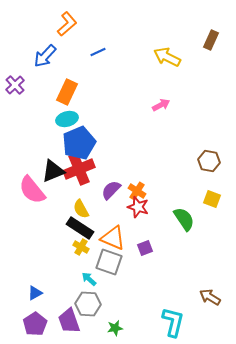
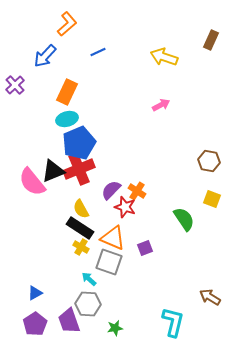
yellow arrow: moved 3 px left; rotated 8 degrees counterclockwise
pink semicircle: moved 8 px up
red star: moved 13 px left
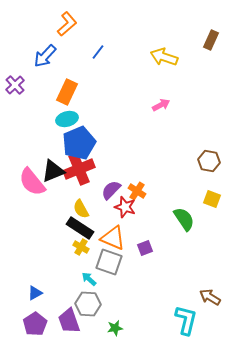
blue line: rotated 28 degrees counterclockwise
cyan L-shape: moved 13 px right, 2 px up
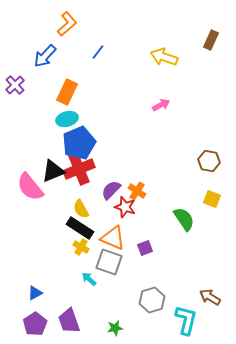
pink semicircle: moved 2 px left, 5 px down
gray hexagon: moved 64 px right, 4 px up; rotated 20 degrees counterclockwise
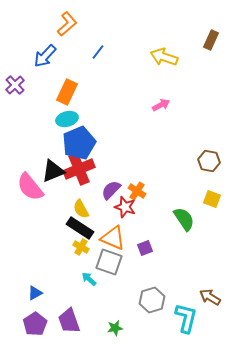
cyan L-shape: moved 2 px up
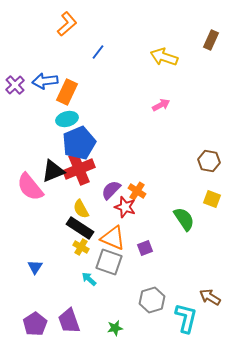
blue arrow: moved 25 px down; rotated 40 degrees clockwise
blue triangle: moved 26 px up; rotated 28 degrees counterclockwise
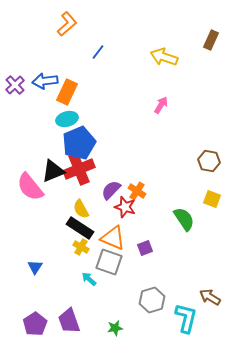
pink arrow: rotated 30 degrees counterclockwise
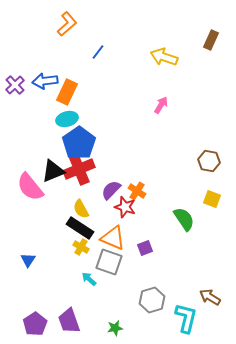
blue pentagon: rotated 12 degrees counterclockwise
blue triangle: moved 7 px left, 7 px up
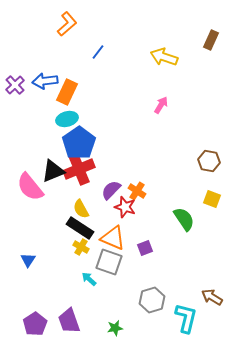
brown arrow: moved 2 px right
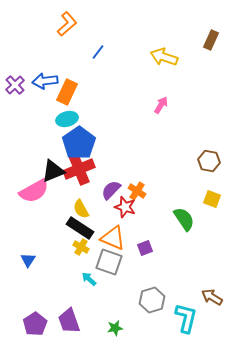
pink semicircle: moved 4 px right, 4 px down; rotated 80 degrees counterclockwise
